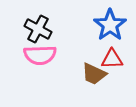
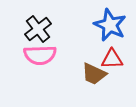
blue star: rotated 12 degrees counterclockwise
black cross: rotated 24 degrees clockwise
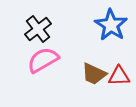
blue star: moved 1 px right; rotated 8 degrees clockwise
pink semicircle: moved 3 px right, 5 px down; rotated 152 degrees clockwise
red triangle: moved 7 px right, 17 px down
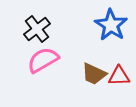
black cross: moved 1 px left
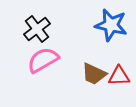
blue star: rotated 20 degrees counterclockwise
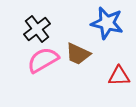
blue star: moved 4 px left, 2 px up
brown trapezoid: moved 16 px left, 20 px up
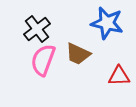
pink semicircle: rotated 40 degrees counterclockwise
